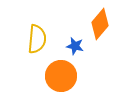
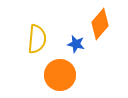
blue star: moved 1 px right, 2 px up
orange circle: moved 1 px left, 1 px up
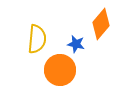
orange diamond: moved 1 px right
orange circle: moved 5 px up
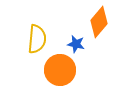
orange diamond: moved 2 px left, 2 px up
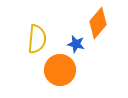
orange diamond: moved 1 px left, 1 px down
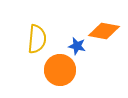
orange diamond: moved 6 px right, 8 px down; rotated 60 degrees clockwise
blue star: moved 1 px right, 2 px down
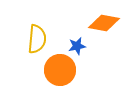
orange diamond: moved 8 px up
blue star: rotated 24 degrees counterclockwise
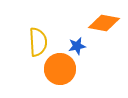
yellow semicircle: moved 1 px right, 3 px down; rotated 8 degrees counterclockwise
orange circle: moved 1 px up
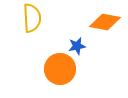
orange diamond: moved 1 px right, 1 px up
yellow semicircle: moved 6 px left, 24 px up
